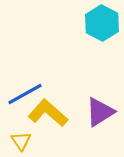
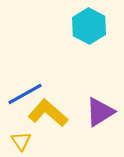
cyan hexagon: moved 13 px left, 3 px down
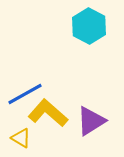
purple triangle: moved 9 px left, 9 px down
yellow triangle: moved 3 px up; rotated 25 degrees counterclockwise
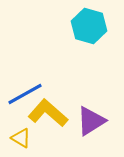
cyan hexagon: rotated 12 degrees counterclockwise
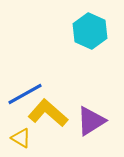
cyan hexagon: moved 1 px right, 5 px down; rotated 8 degrees clockwise
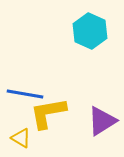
blue line: rotated 39 degrees clockwise
yellow L-shape: rotated 51 degrees counterclockwise
purple triangle: moved 11 px right
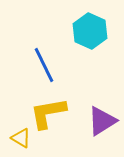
blue line: moved 19 px right, 29 px up; rotated 54 degrees clockwise
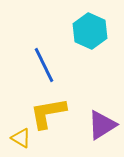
purple triangle: moved 4 px down
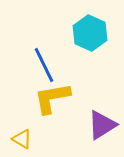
cyan hexagon: moved 2 px down
yellow L-shape: moved 4 px right, 15 px up
yellow triangle: moved 1 px right, 1 px down
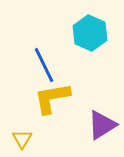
yellow triangle: rotated 30 degrees clockwise
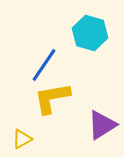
cyan hexagon: rotated 8 degrees counterclockwise
blue line: rotated 60 degrees clockwise
yellow triangle: rotated 30 degrees clockwise
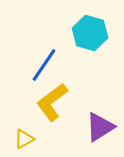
yellow L-shape: moved 4 px down; rotated 27 degrees counterclockwise
purple triangle: moved 2 px left, 2 px down
yellow triangle: moved 2 px right
